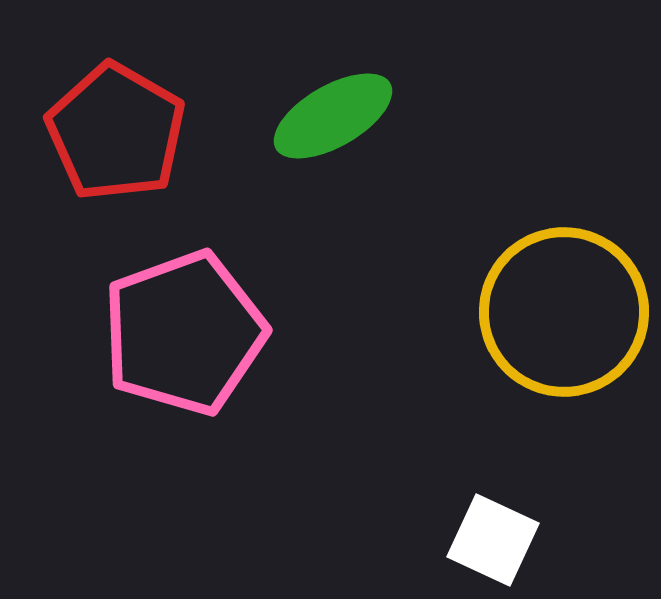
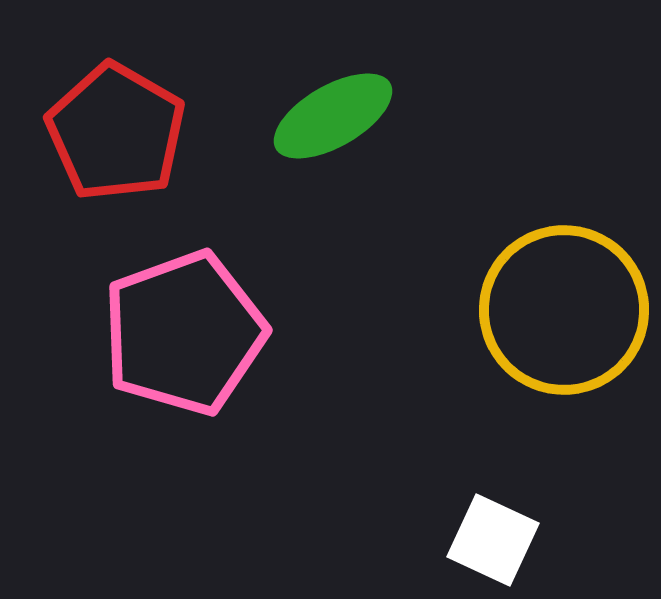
yellow circle: moved 2 px up
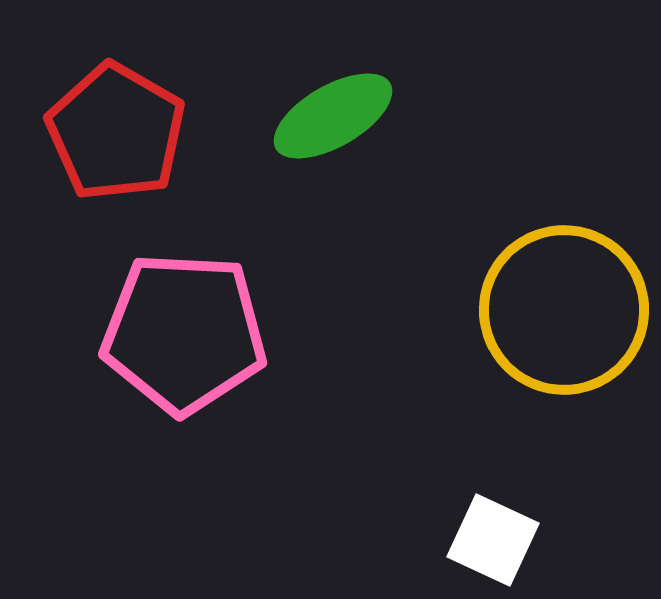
pink pentagon: rotated 23 degrees clockwise
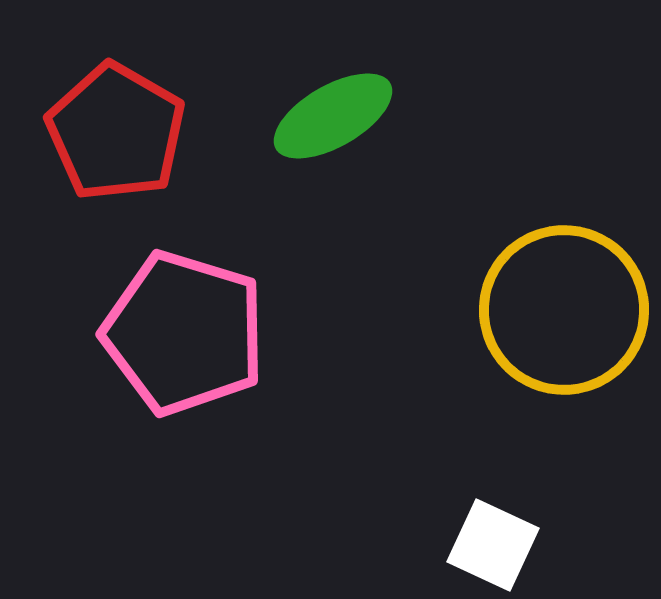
pink pentagon: rotated 14 degrees clockwise
white square: moved 5 px down
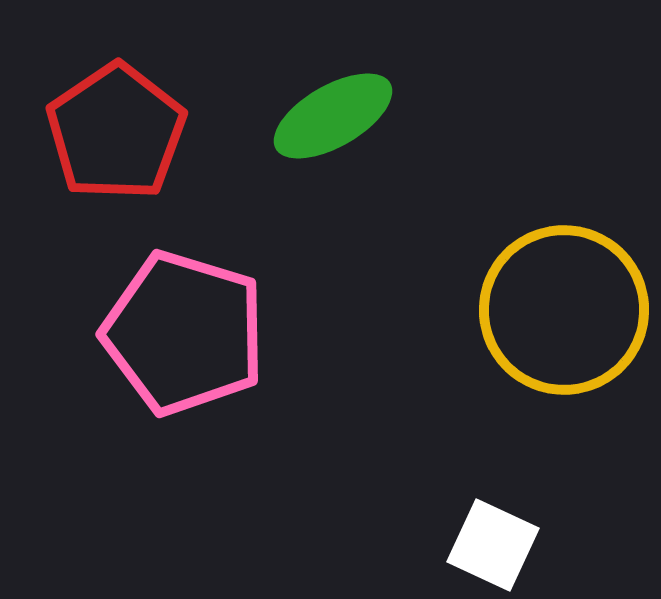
red pentagon: rotated 8 degrees clockwise
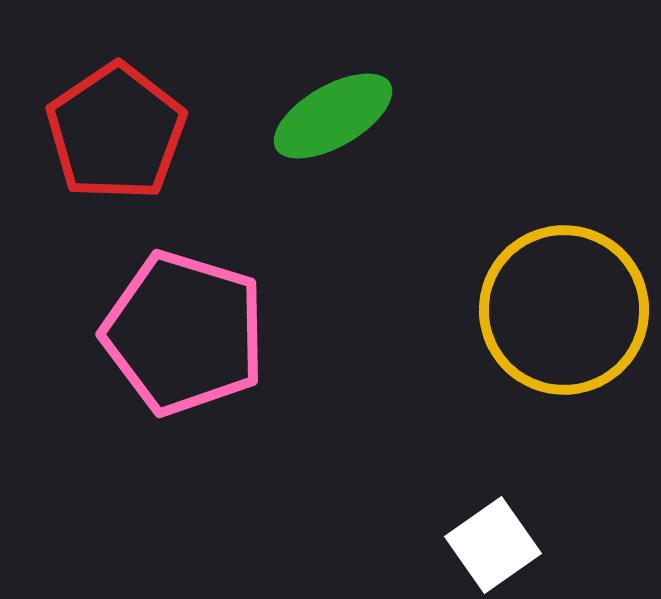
white square: rotated 30 degrees clockwise
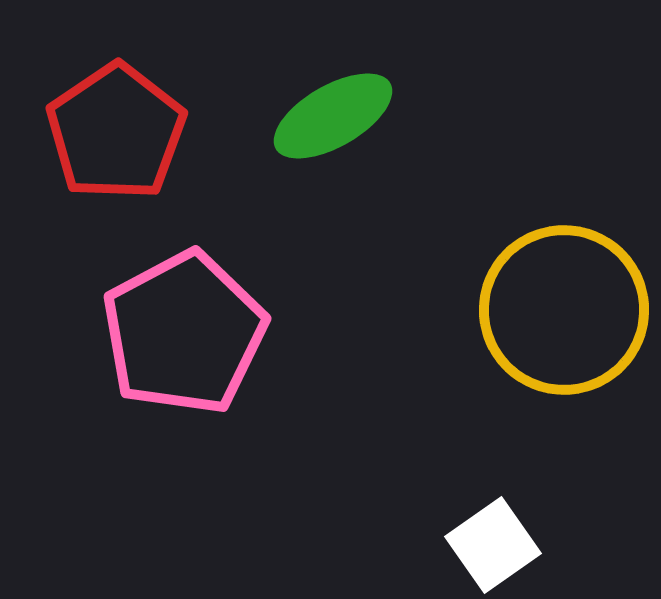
pink pentagon: rotated 27 degrees clockwise
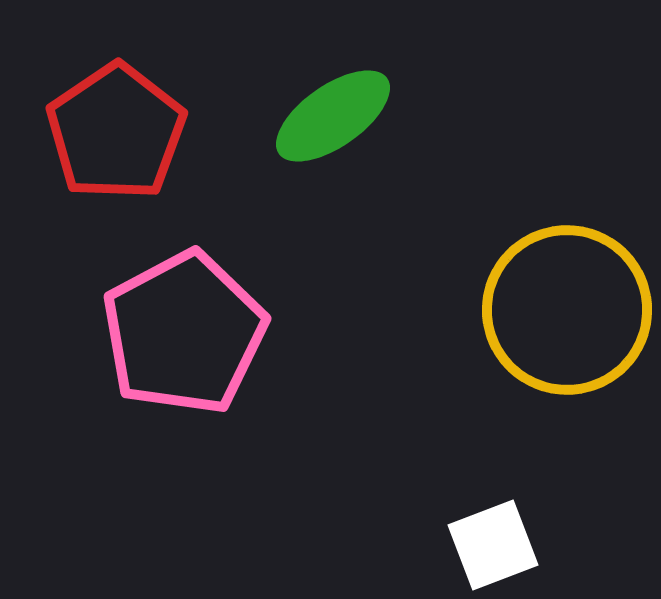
green ellipse: rotated 5 degrees counterclockwise
yellow circle: moved 3 px right
white square: rotated 14 degrees clockwise
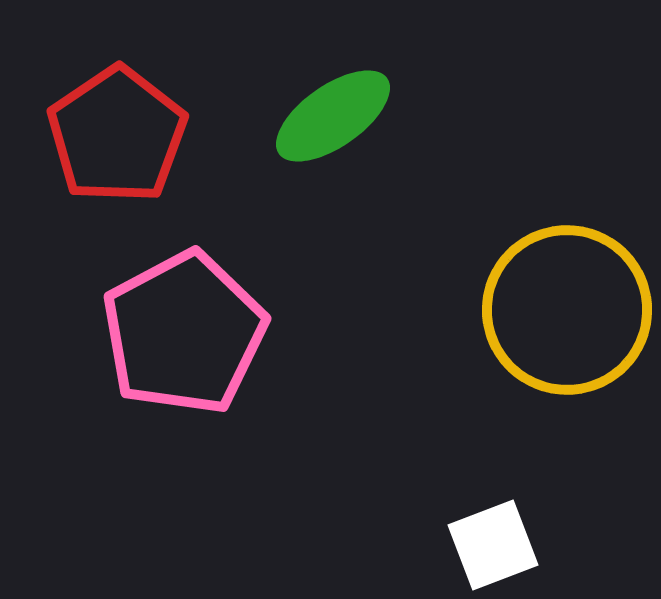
red pentagon: moved 1 px right, 3 px down
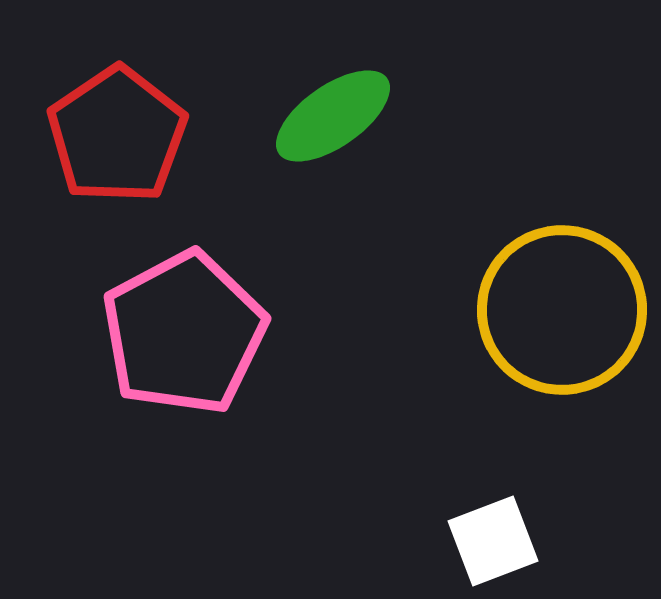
yellow circle: moved 5 px left
white square: moved 4 px up
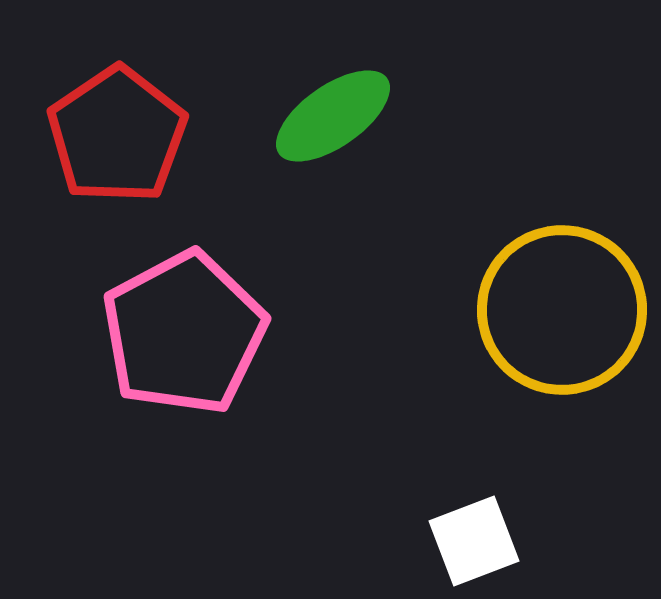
white square: moved 19 px left
